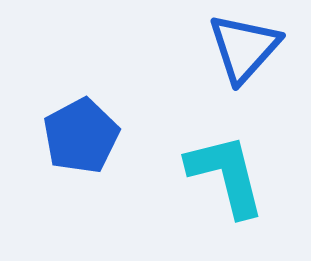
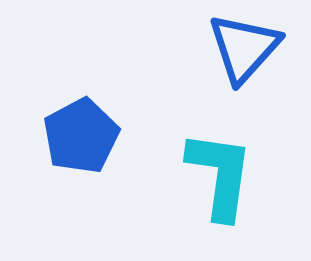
cyan L-shape: moved 6 px left; rotated 22 degrees clockwise
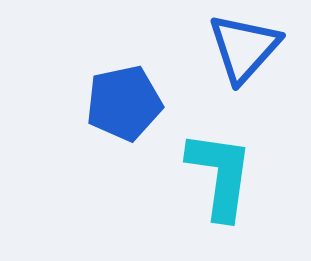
blue pentagon: moved 43 px right, 33 px up; rotated 16 degrees clockwise
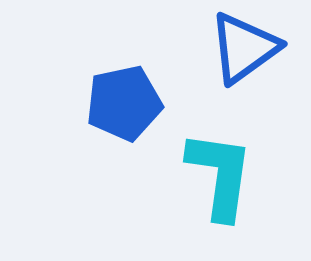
blue triangle: rotated 12 degrees clockwise
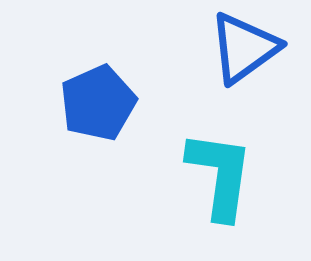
blue pentagon: moved 26 px left; rotated 12 degrees counterclockwise
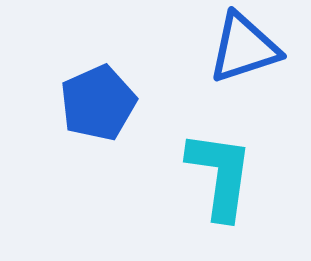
blue triangle: rotated 18 degrees clockwise
